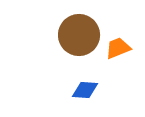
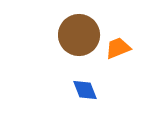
blue diamond: rotated 64 degrees clockwise
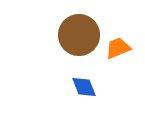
blue diamond: moved 1 px left, 3 px up
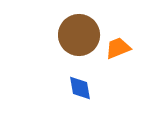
blue diamond: moved 4 px left, 1 px down; rotated 12 degrees clockwise
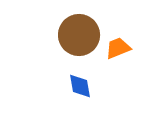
blue diamond: moved 2 px up
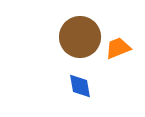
brown circle: moved 1 px right, 2 px down
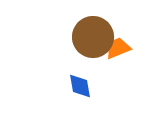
brown circle: moved 13 px right
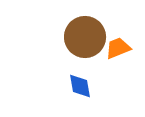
brown circle: moved 8 px left
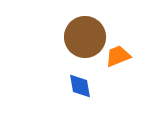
orange trapezoid: moved 8 px down
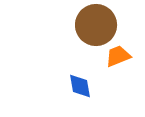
brown circle: moved 11 px right, 12 px up
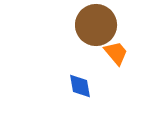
orange trapezoid: moved 2 px left, 3 px up; rotated 72 degrees clockwise
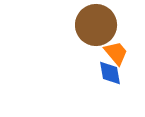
blue diamond: moved 30 px right, 13 px up
